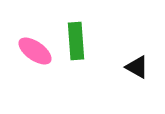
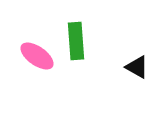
pink ellipse: moved 2 px right, 5 px down
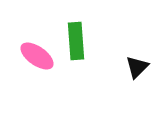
black triangle: rotated 45 degrees clockwise
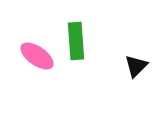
black triangle: moved 1 px left, 1 px up
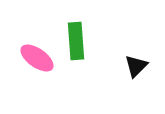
pink ellipse: moved 2 px down
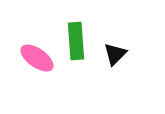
black triangle: moved 21 px left, 12 px up
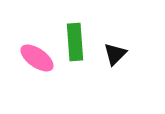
green rectangle: moved 1 px left, 1 px down
